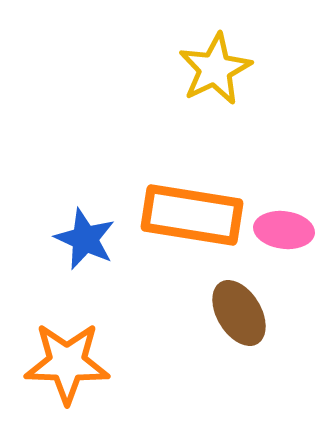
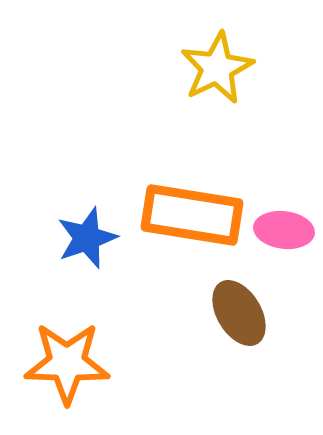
yellow star: moved 2 px right, 1 px up
blue star: moved 2 px right, 1 px up; rotated 28 degrees clockwise
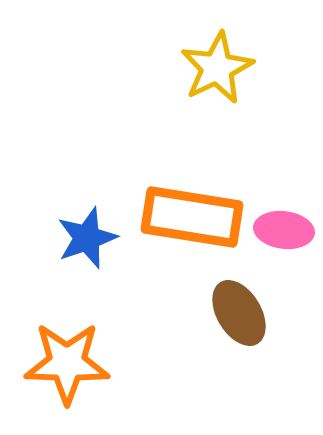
orange rectangle: moved 2 px down
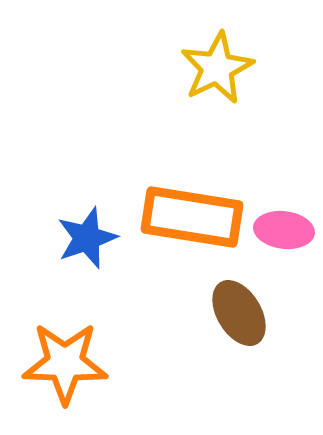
orange star: moved 2 px left
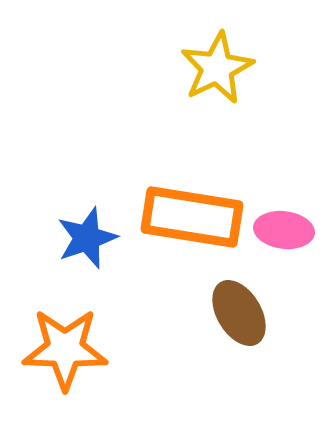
orange star: moved 14 px up
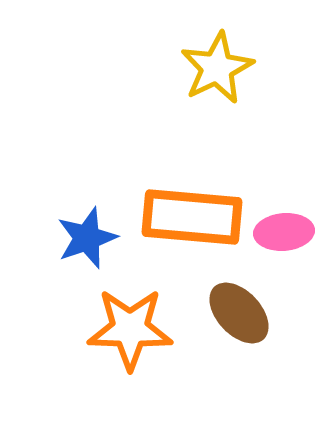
orange rectangle: rotated 4 degrees counterclockwise
pink ellipse: moved 2 px down; rotated 12 degrees counterclockwise
brown ellipse: rotated 12 degrees counterclockwise
orange star: moved 65 px right, 20 px up
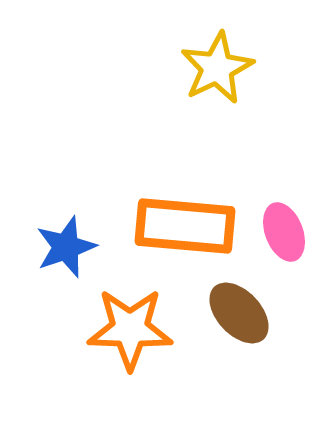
orange rectangle: moved 7 px left, 9 px down
pink ellipse: rotated 74 degrees clockwise
blue star: moved 21 px left, 9 px down
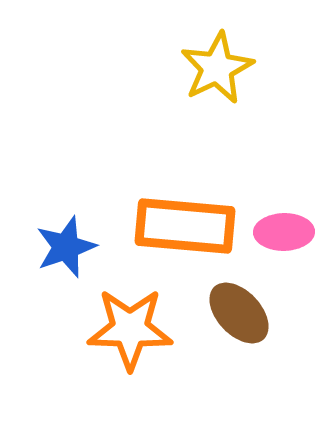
pink ellipse: rotated 70 degrees counterclockwise
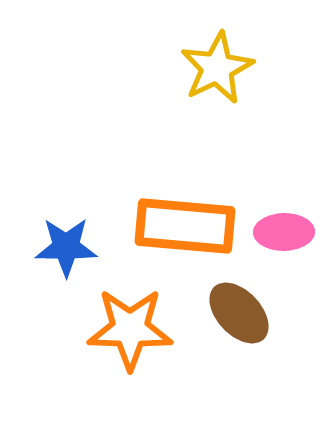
blue star: rotated 20 degrees clockwise
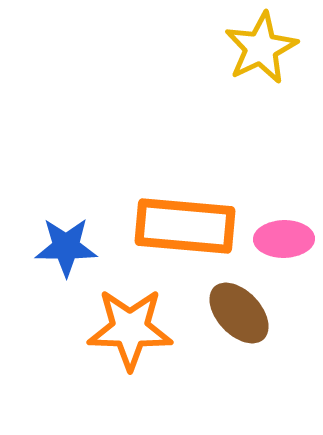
yellow star: moved 44 px right, 20 px up
pink ellipse: moved 7 px down
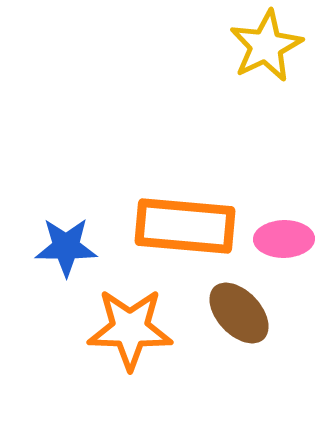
yellow star: moved 5 px right, 2 px up
